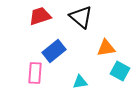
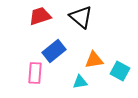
orange triangle: moved 12 px left, 12 px down
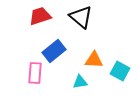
orange triangle: rotated 12 degrees clockwise
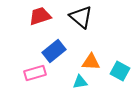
orange triangle: moved 3 px left, 2 px down
pink rectangle: rotated 70 degrees clockwise
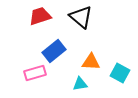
cyan square: moved 2 px down
cyan triangle: moved 2 px down
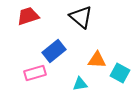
red trapezoid: moved 12 px left
orange triangle: moved 6 px right, 2 px up
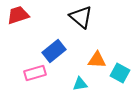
red trapezoid: moved 10 px left, 1 px up
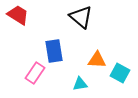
red trapezoid: rotated 50 degrees clockwise
blue rectangle: rotated 60 degrees counterclockwise
pink rectangle: rotated 40 degrees counterclockwise
